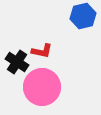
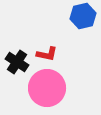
red L-shape: moved 5 px right, 3 px down
pink circle: moved 5 px right, 1 px down
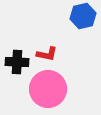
black cross: rotated 30 degrees counterclockwise
pink circle: moved 1 px right, 1 px down
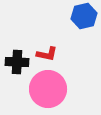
blue hexagon: moved 1 px right
